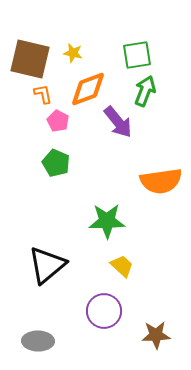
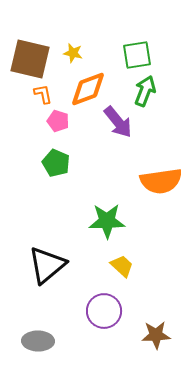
pink pentagon: rotated 10 degrees counterclockwise
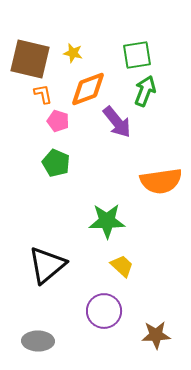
purple arrow: moved 1 px left
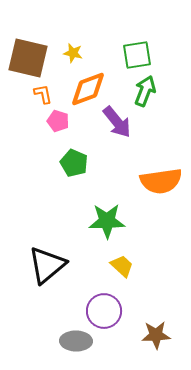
brown square: moved 2 px left, 1 px up
green pentagon: moved 18 px right
gray ellipse: moved 38 px right
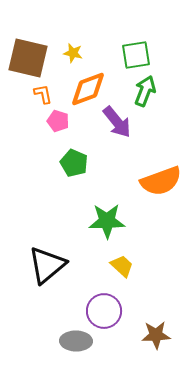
green square: moved 1 px left
orange semicircle: rotated 12 degrees counterclockwise
